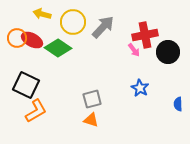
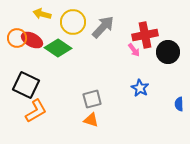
blue semicircle: moved 1 px right
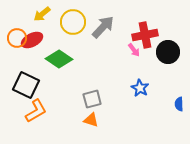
yellow arrow: rotated 54 degrees counterclockwise
red ellipse: rotated 55 degrees counterclockwise
green diamond: moved 1 px right, 11 px down
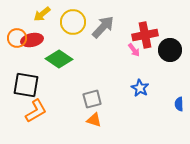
red ellipse: rotated 15 degrees clockwise
black circle: moved 2 px right, 2 px up
black square: rotated 16 degrees counterclockwise
orange triangle: moved 3 px right
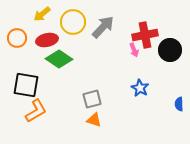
red ellipse: moved 15 px right
pink arrow: rotated 16 degrees clockwise
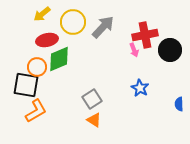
orange circle: moved 20 px right, 29 px down
green diamond: rotated 56 degrees counterclockwise
gray square: rotated 18 degrees counterclockwise
orange triangle: rotated 14 degrees clockwise
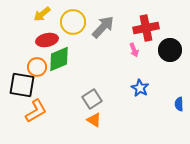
red cross: moved 1 px right, 7 px up
black square: moved 4 px left
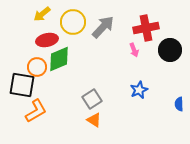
blue star: moved 1 px left, 2 px down; rotated 18 degrees clockwise
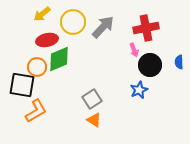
black circle: moved 20 px left, 15 px down
blue semicircle: moved 42 px up
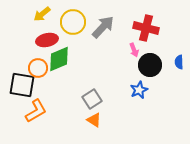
red cross: rotated 25 degrees clockwise
orange circle: moved 1 px right, 1 px down
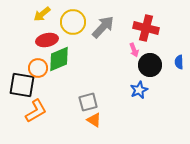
gray square: moved 4 px left, 3 px down; rotated 18 degrees clockwise
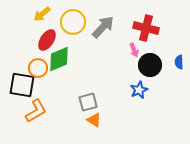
red ellipse: rotated 45 degrees counterclockwise
